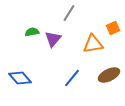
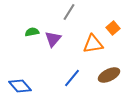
gray line: moved 1 px up
orange square: rotated 16 degrees counterclockwise
blue diamond: moved 8 px down
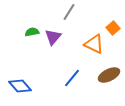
purple triangle: moved 2 px up
orange triangle: moved 1 px right; rotated 35 degrees clockwise
